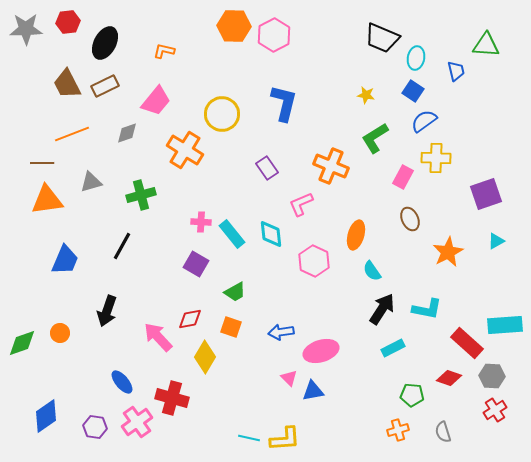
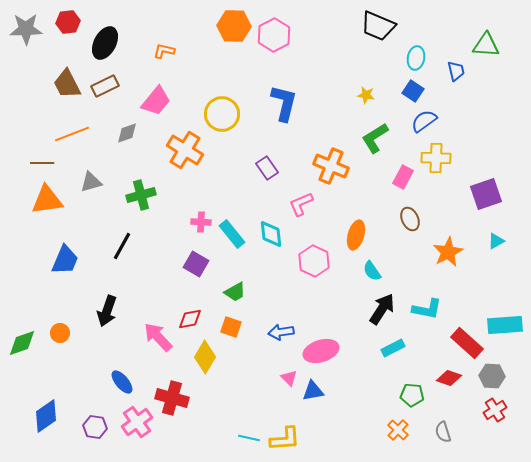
black trapezoid at (382, 38): moved 4 px left, 12 px up
orange cross at (398, 430): rotated 30 degrees counterclockwise
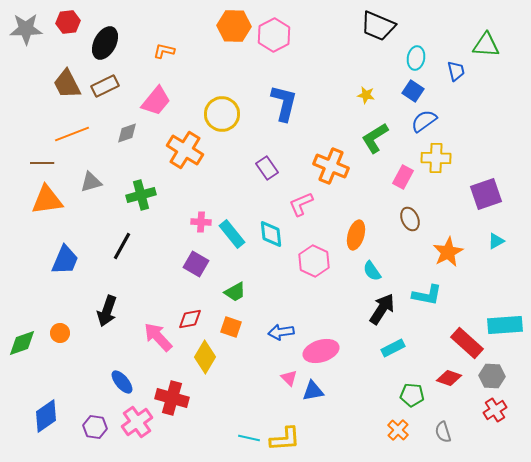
cyan L-shape at (427, 309): moved 14 px up
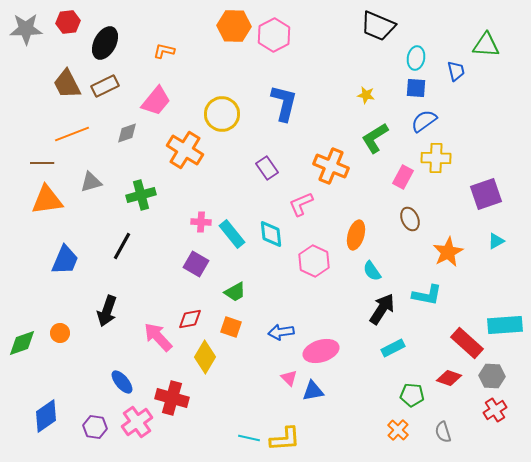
blue square at (413, 91): moved 3 px right, 3 px up; rotated 30 degrees counterclockwise
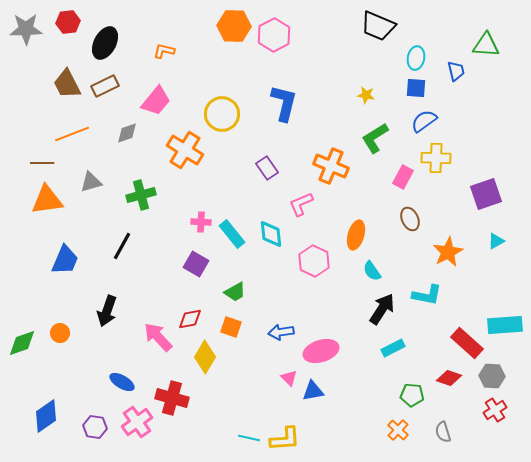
blue ellipse at (122, 382): rotated 20 degrees counterclockwise
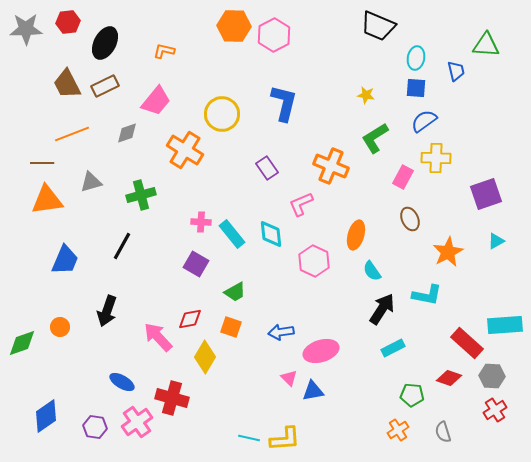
orange circle at (60, 333): moved 6 px up
orange cross at (398, 430): rotated 15 degrees clockwise
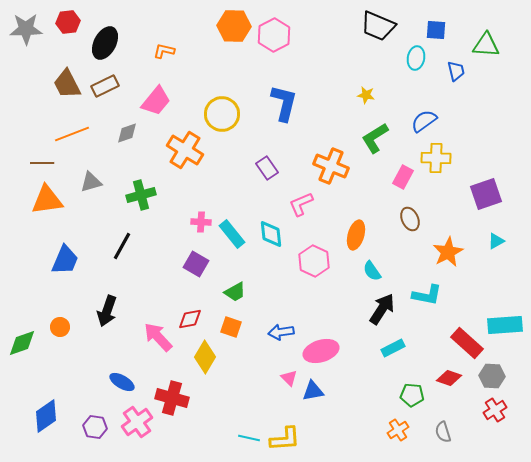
blue square at (416, 88): moved 20 px right, 58 px up
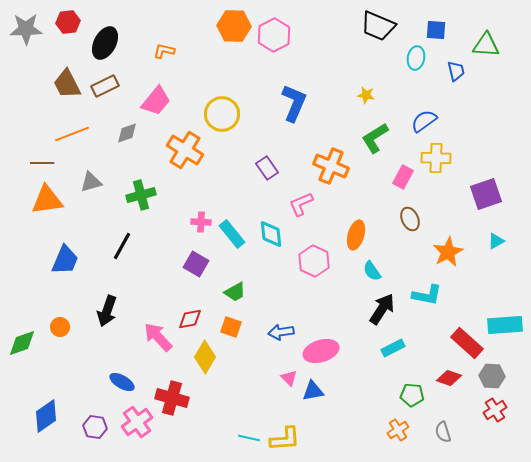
blue L-shape at (284, 103): moved 10 px right; rotated 9 degrees clockwise
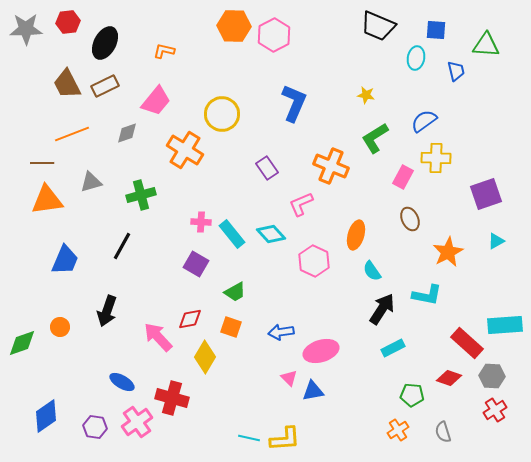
cyan diamond at (271, 234): rotated 36 degrees counterclockwise
